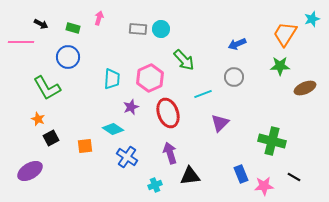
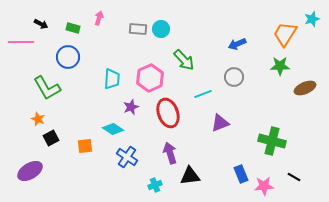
purple triangle: rotated 24 degrees clockwise
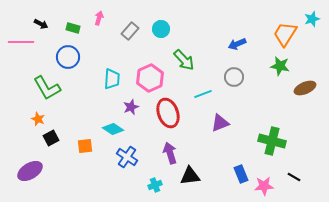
gray rectangle: moved 8 px left, 2 px down; rotated 54 degrees counterclockwise
green star: rotated 12 degrees clockwise
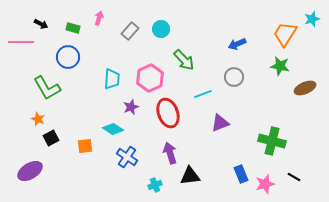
pink star: moved 1 px right, 2 px up; rotated 12 degrees counterclockwise
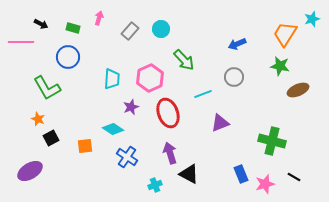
brown ellipse: moved 7 px left, 2 px down
black triangle: moved 1 px left, 2 px up; rotated 35 degrees clockwise
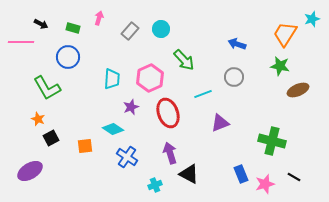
blue arrow: rotated 42 degrees clockwise
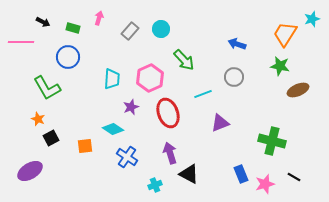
black arrow: moved 2 px right, 2 px up
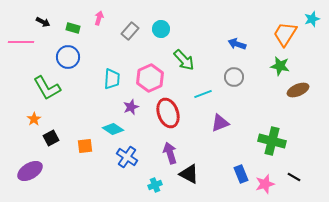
orange star: moved 4 px left; rotated 16 degrees clockwise
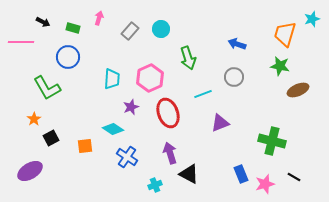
orange trapezoid: rotated 16 degrees counterclockwise
green arrow: moved 4 px right, 2 px up; rotated 25 degrees clockwise
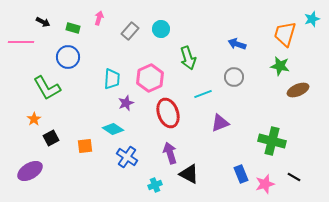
purple star: moved 5 px left, 4 px up
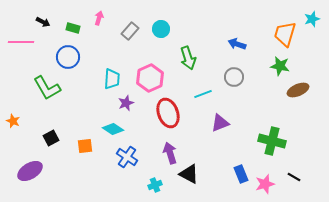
orange star: moved 21 px left, 2 px down; rotated 16 degrees counterclockwise
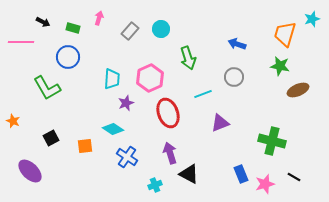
purple ellipse: rotated 75 degrees clockwise
